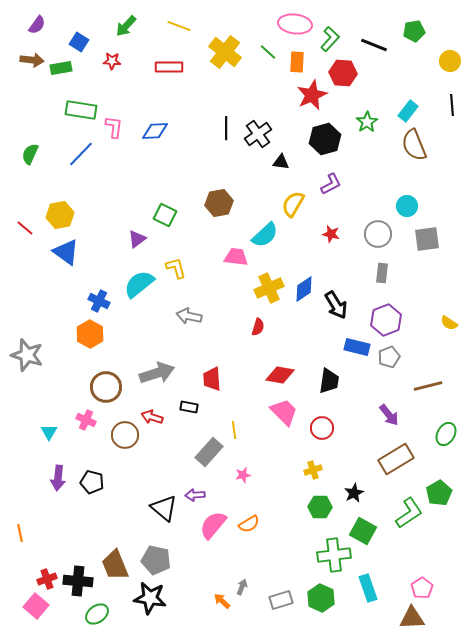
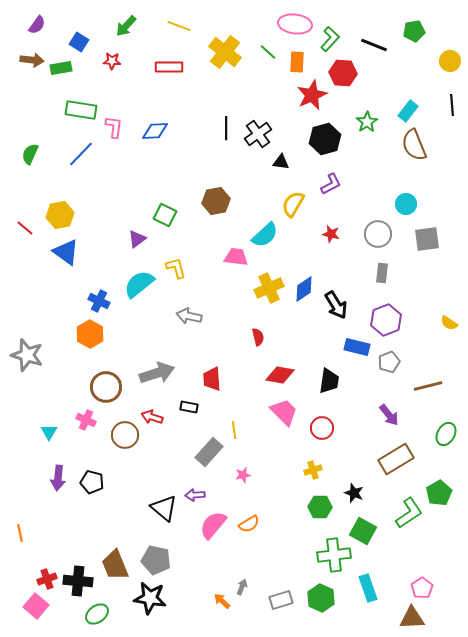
brown hexagon at (219, 203): moved 3 px left, 2 px up
cyan circle at (407, 206): moved 1 px left, 2 px up
red semicircle at (258, 327): moved 10 px down; rotated 30 degrees counterclockwise
gray pentagon at (389, 357): moved 5 px down
black star at (354, 493): rotated 24 degrees counterclockwise
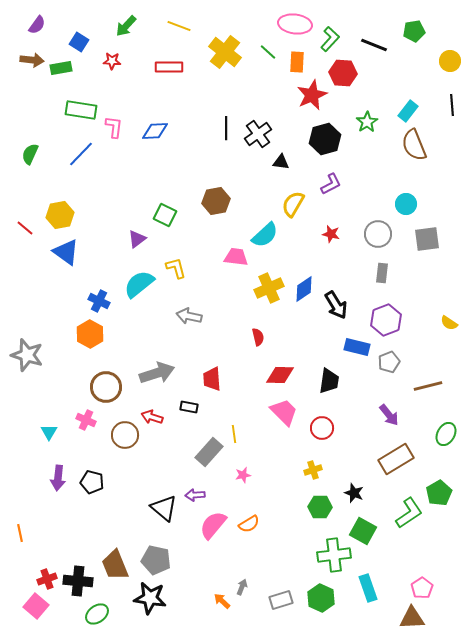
red diamond at (280, 375): rotated 8 degrees counterclockwise
yellow line at (234, 430): moved 4 px down
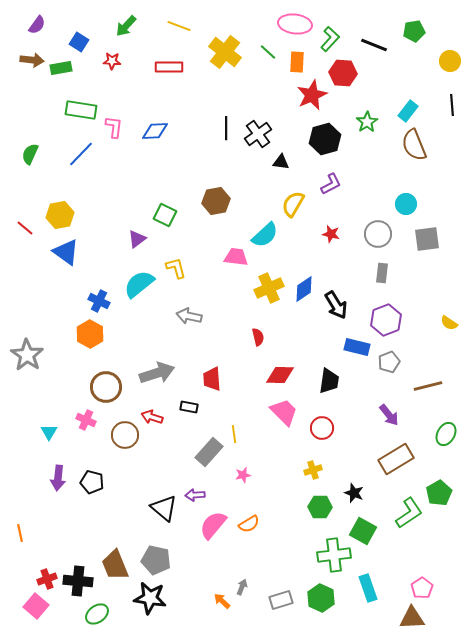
gray star at (27, 355): rotated 16 degrees clockwise
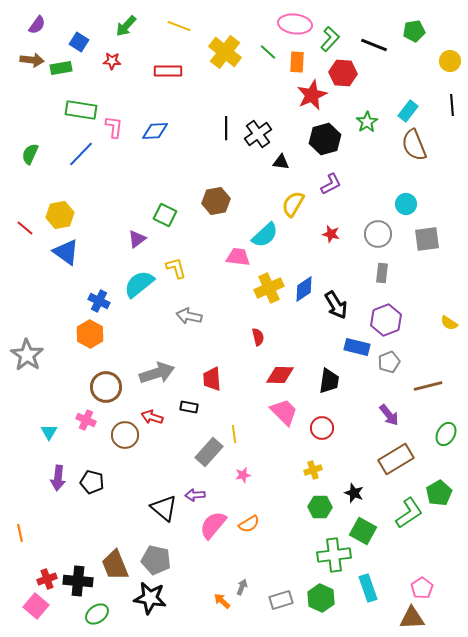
red rectangle at (169, 67): moved 1 px left, 4 px down
pink trapezoid at (236, 257): moved 2 px right
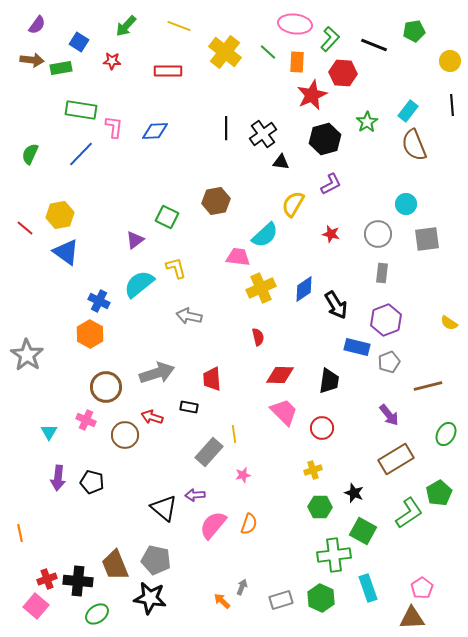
black cross at (258, 134): moved 5 px right
green square at (165, 215): moved 2 px right, 2 px down
purple triangle at (137, 239): moved 2 px left, 1 px down
yellow cross at (269, 288): moved 8 px left
orange semicircle at (249, 524): rotated 40 degrees counterclockwise
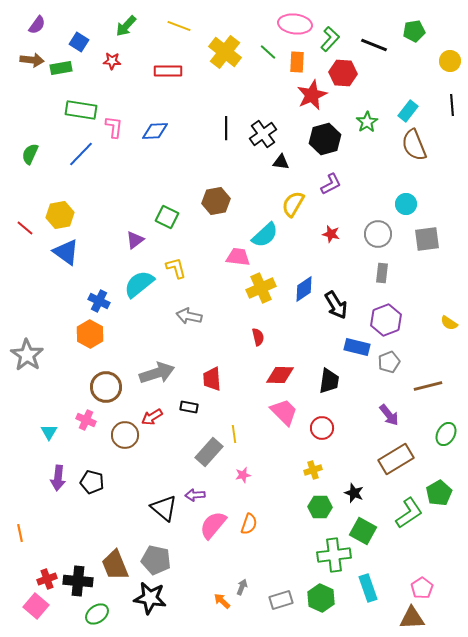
red arrow at (152, 417): rotated 50 degrees counterclockwise
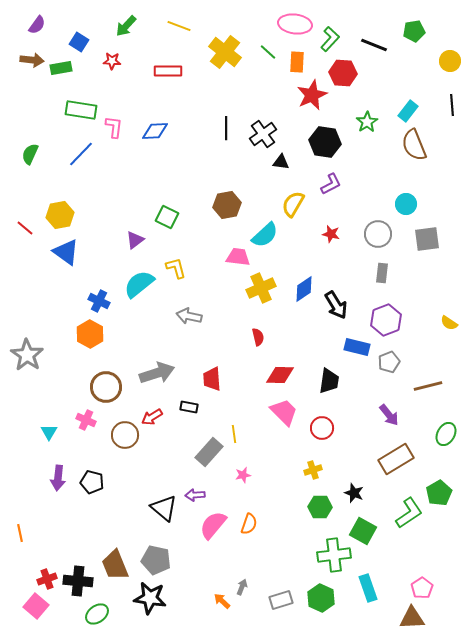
black hexagon at (325, 139): moved 3 px down; rotated 24 degrees clockwise
brown hexagon at (216, 201): moved 11 px right, 4 px down
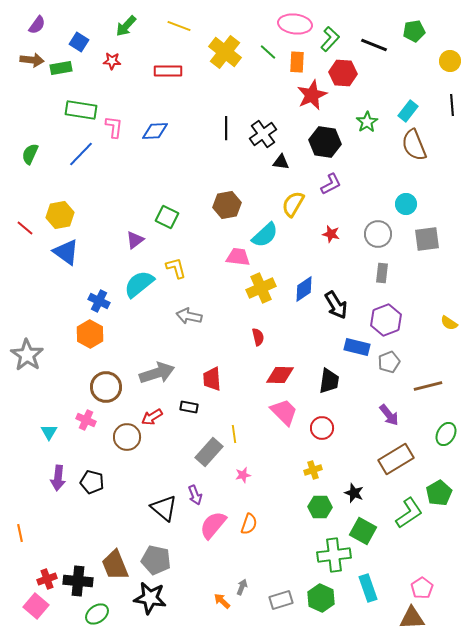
brown circle at (125, 435): moved 2 px right, 2 px down
purple arrow at (195, 495): rotated 108 degrees counterclockwise
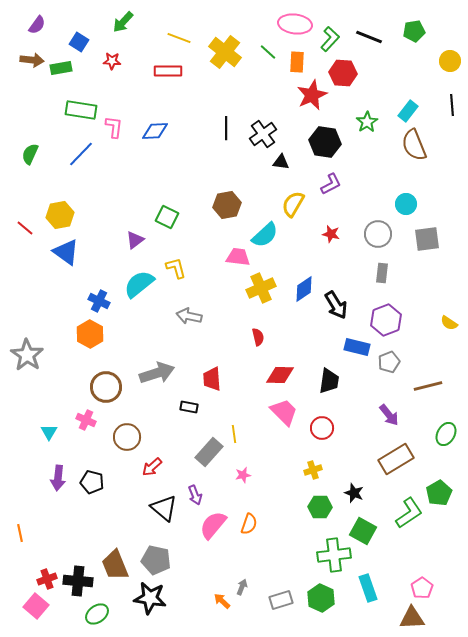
green arrow at (126, 26): moved 3 px left, 4 px up
yellow line at (179, 26): moved 12 px down
black line at (374, 45): moved 5 px left, 8 px up
red arrow at (152, 417): moved 50 px down; rotated 10 degrees counterclockwise
